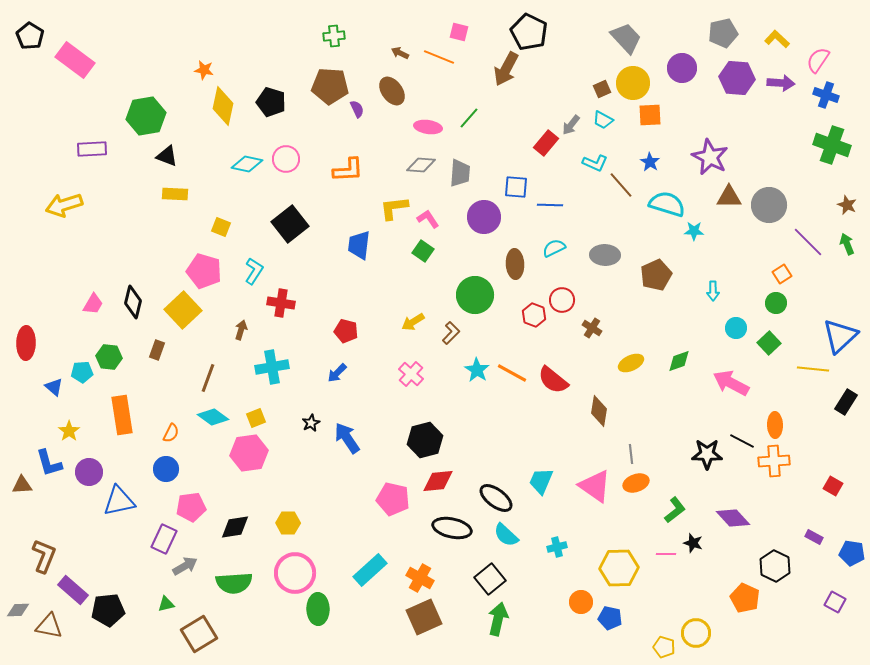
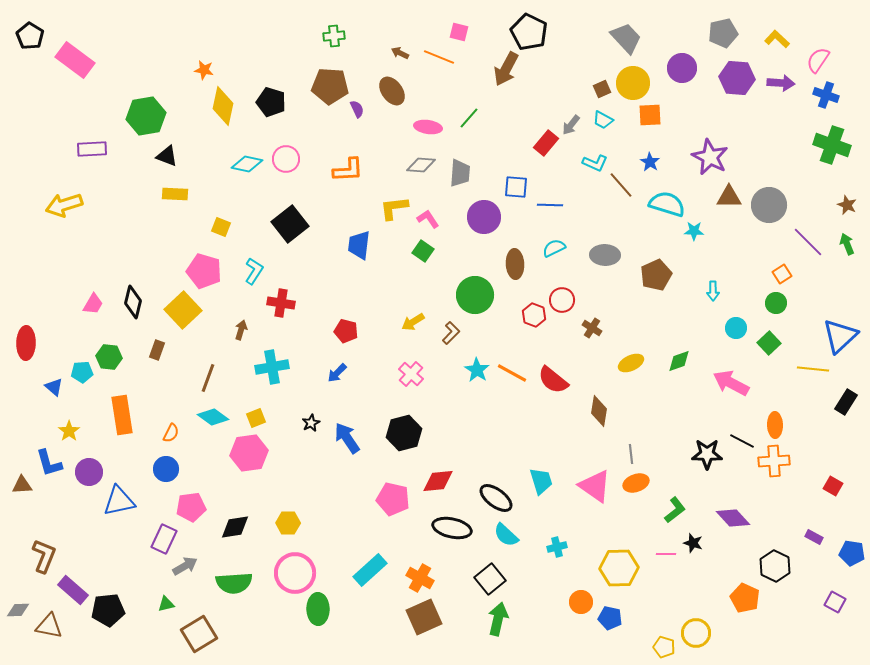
black hexagon at (425, 440): moved 21 px left, 7 px up
cyan trapezoid at (541, 481): rotated 140 degrees clockwise
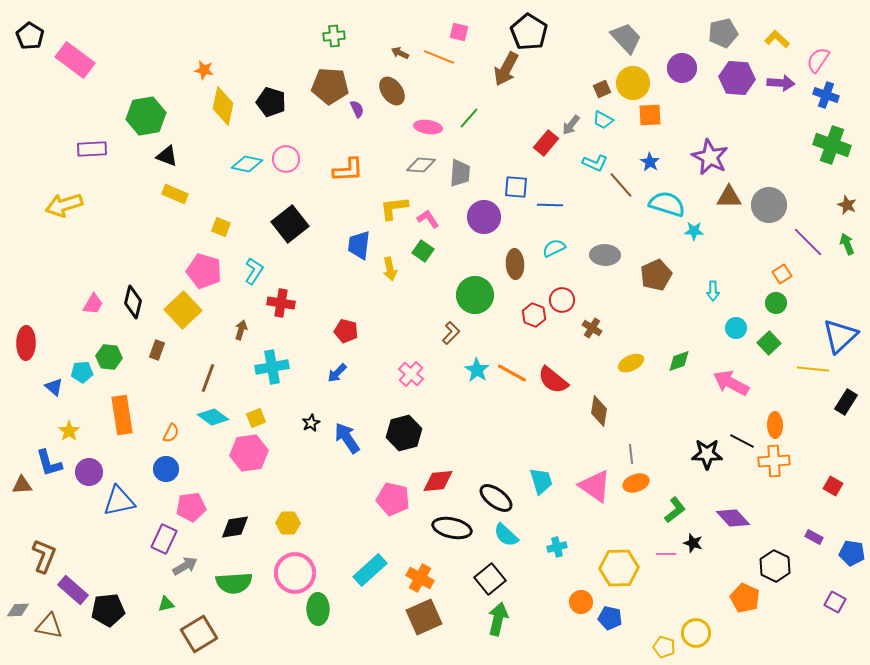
black pentagon at (529, 32): rotated 6 degrees clockwise
yellow rectangle at (175, 194): rotated 20 degrees clockwise
yellow arrow at (413, 322): moved 23 px left, 53 px up; rotated 70 degrees counterclockwise
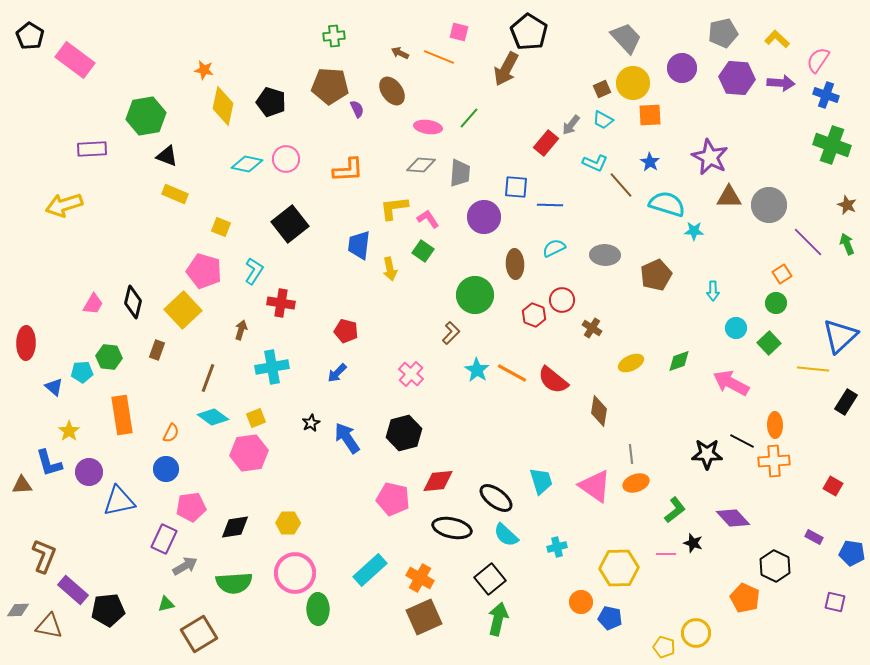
purple square at (835, 602): rotated 15 degrees counterclockwise
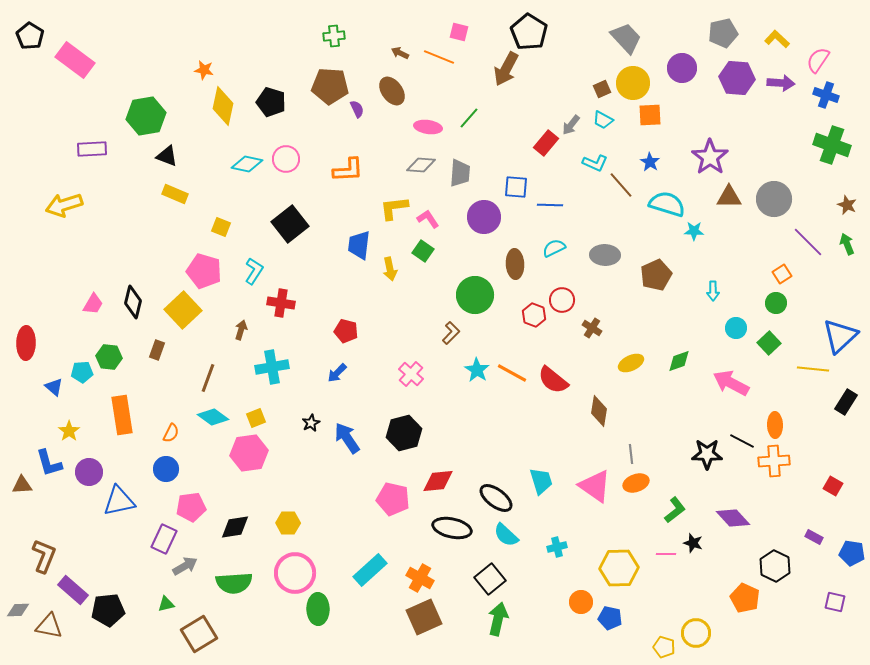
purple star at (710, 157): rotated 9 degrees clockwise
gray circle at (769, 205): moved 5 px right, 6 px up
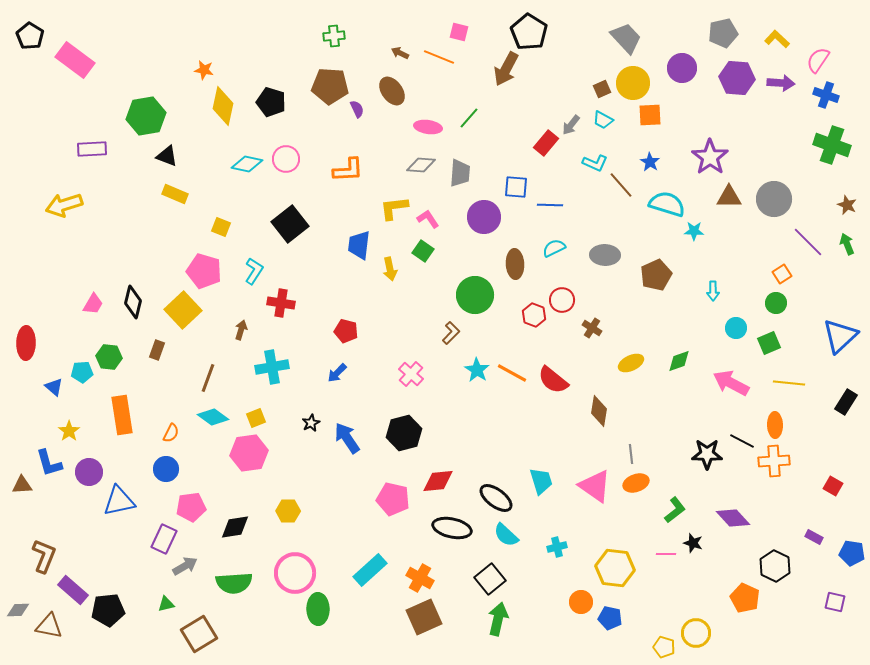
green square at (769, 343): rotated 20 degrees clockwise
yellow line at (813, 369): moved 24 px left, 14 px down
yellow hexagon at (288, 523): moved 12 px up
yellow hexagon at (619, 568): moved 4 px left; rotated 9 degrees clockwise
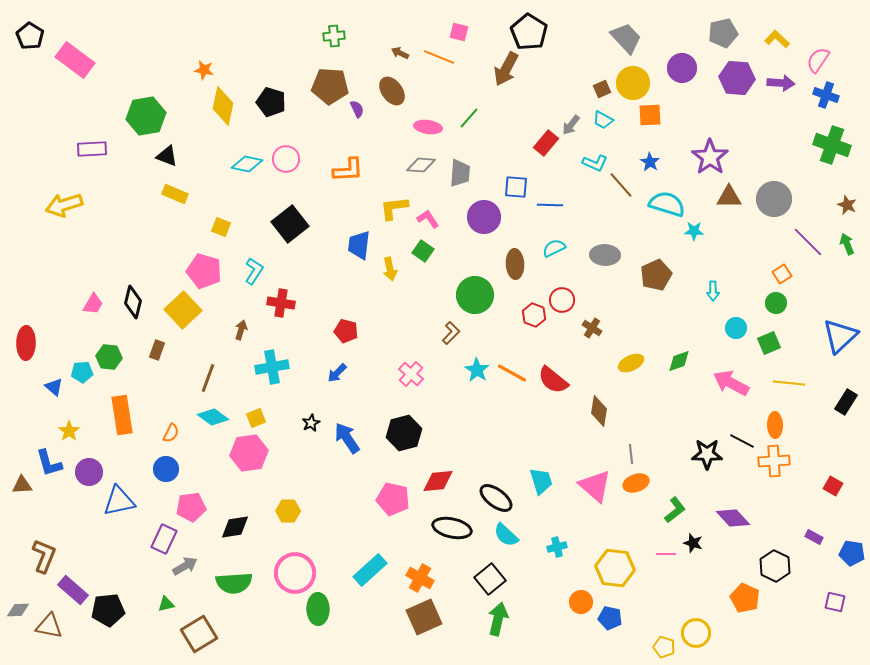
pink triangle at (595, 486): rotated 6 degrees clockwise
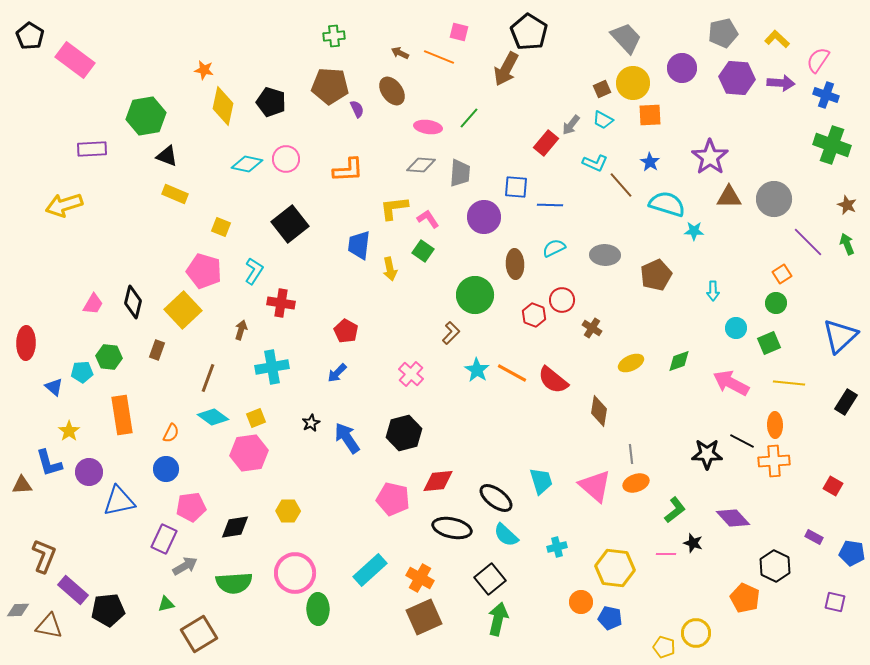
red pentagon at (346, 331): rotated 15 degrees clockwise
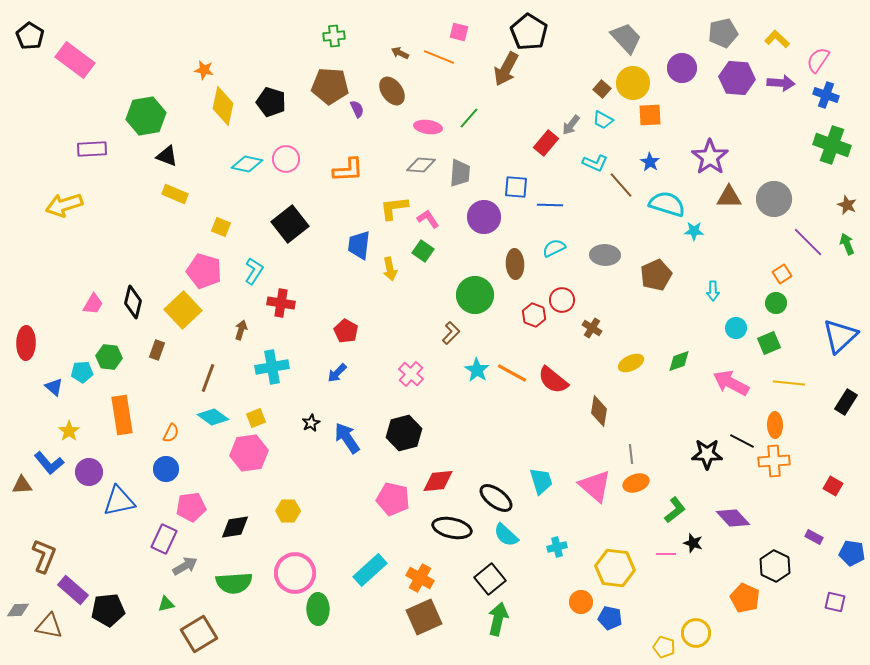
brown square at (602, 89): rotated 24 degrees counterclockwise
blue L-shape at (49, 463): rotated 24 degrees counterclockwise
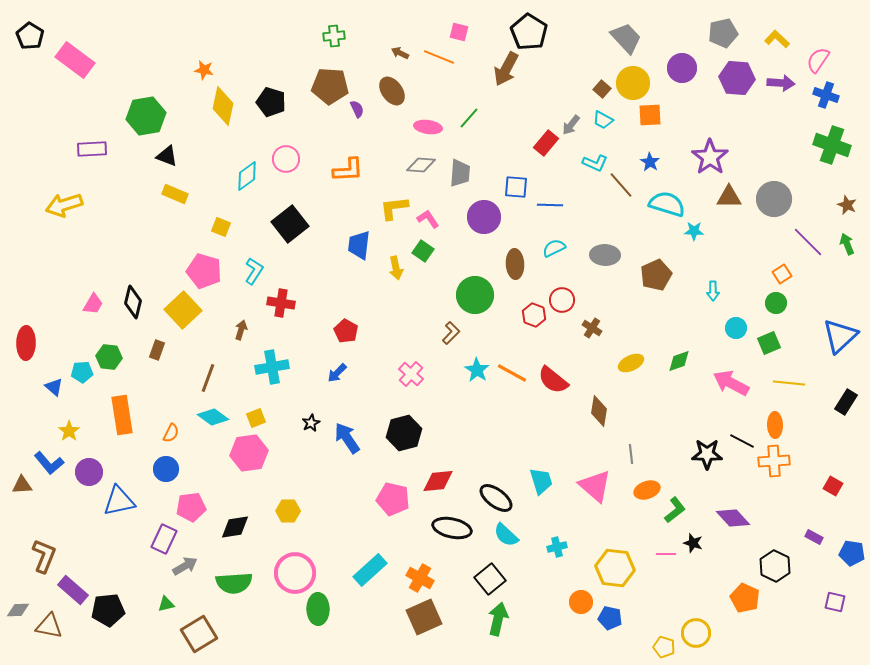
cyan diamond at (247, 164): moved 12 px down; rotated 48 degrees counterclockwise
yellow arrow at (390, 269): moved 6 px right, 1 px up
orange ellipse at (636, 483): moved 11 px right, 7 px down
